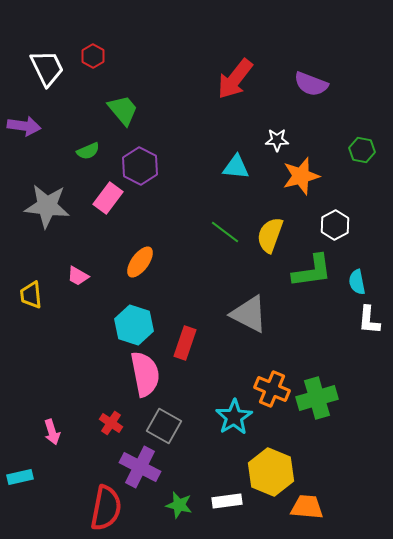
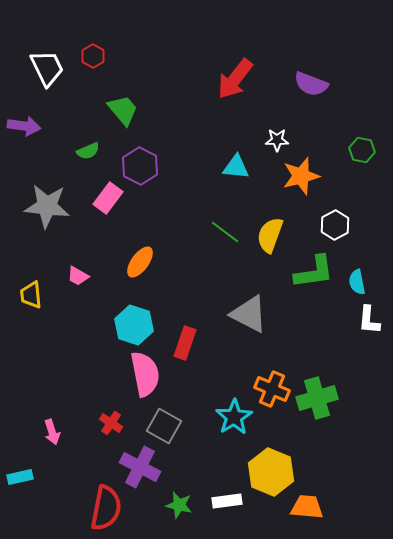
green L-shape: moved 2 px right, 1 px down
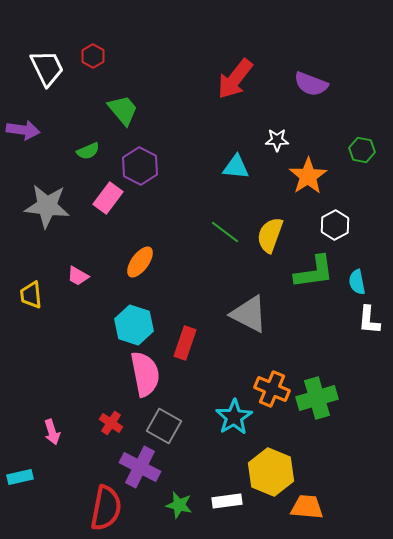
purple arrow: moved 1 px left, 4 px down
orange star: moved 7 px right; rotated 18 degrees counterclockwise
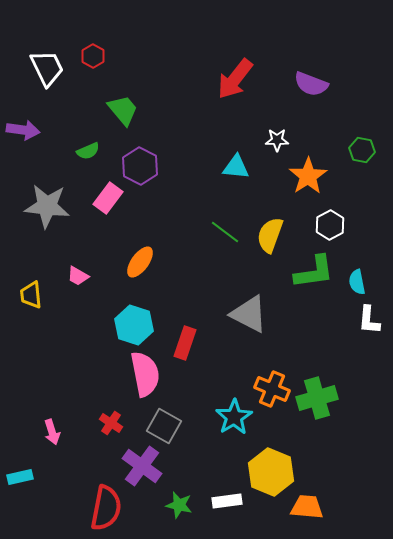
white hexagon: moved 5 px left
purple cross: moved 2 px right, 1 px up; rotated 9 degrees clockwise
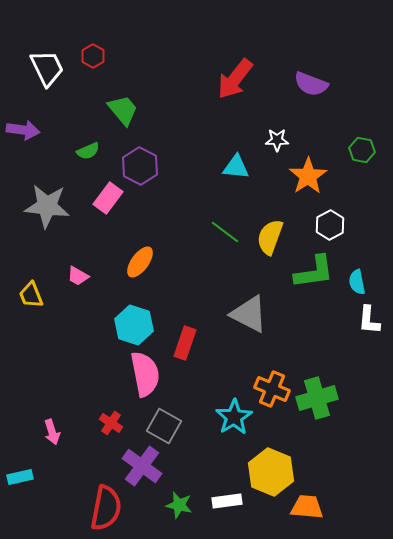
yellow semicircle: moved 2 px down
yellow trapezoid: rotated 16 degrees counterclockwise
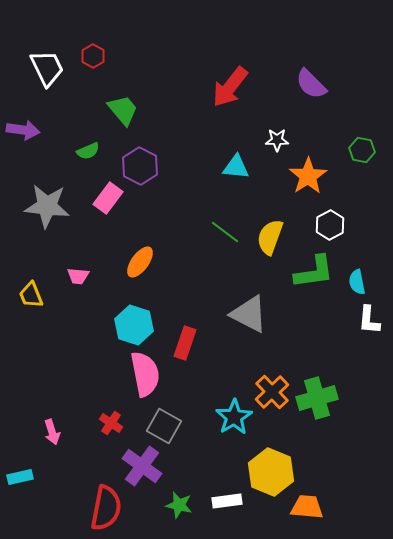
red arrow: moved 5 px left, 8 px down
purple semicircle: rotated 24 degrees clockwise
pink trapezoid: rotated 25 degrees counterclockwise
orange cross: moved 3 px down; rotated 24 degrees clockwise
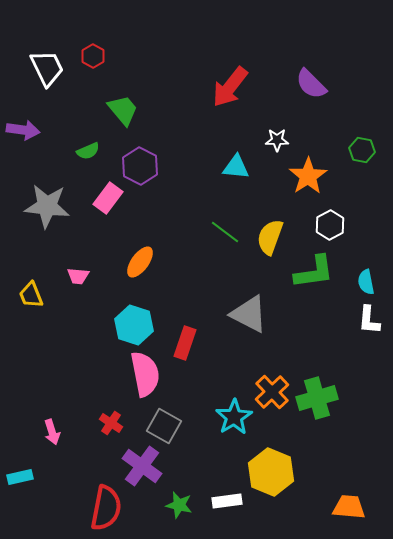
cyan semicircle: moved 9 px right
orange trapezoid: moved 42 px right
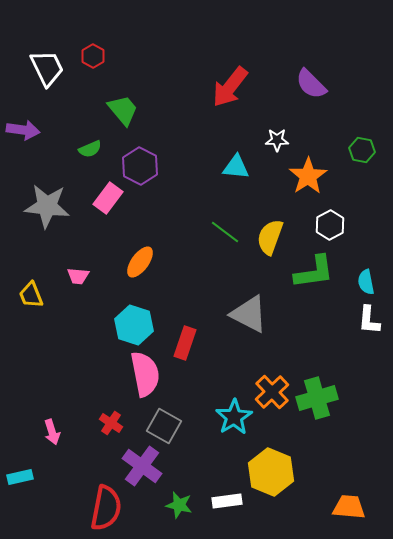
green semicircle: moved 2 px right, 2 px up
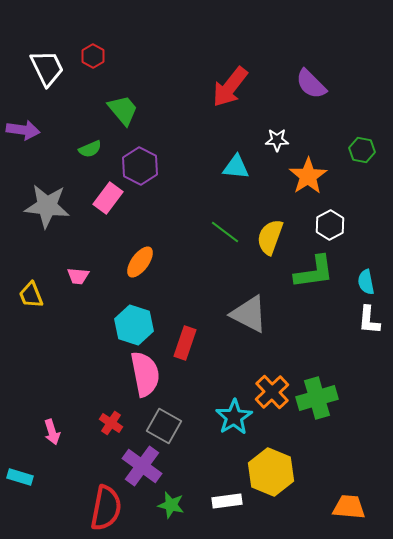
cyan rectangle: rotated 30 degrees clockwise
green star: moved 8 px left
